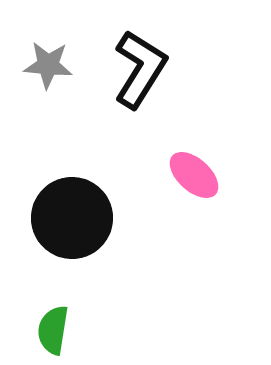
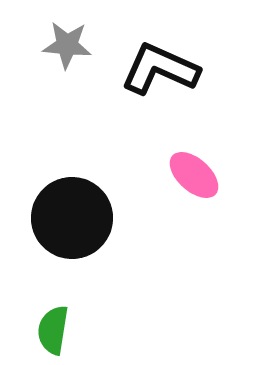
gray star: moved 19 px right, 20 px up
black L-shape: moved 20 px right; rotated 98 degrees counterclockwise
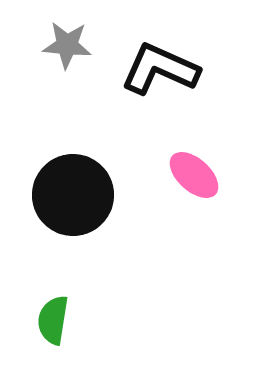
black circle: moved 1 px right, 23 px up
green semicircle: moved 10 px up
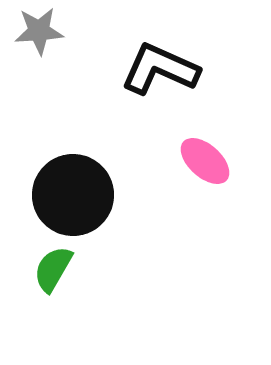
gray star: moved 28 px left, 14 px up; rotated 9 degrees counterclockwise
pink ellipse: moved 11 px right, 14 px up
green semicircle: moved 51 px up; rotated 21 degrees clockwise
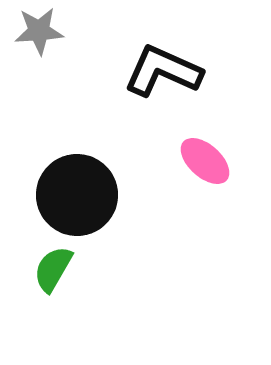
black L-shape: moved 3 px right, 2 px down
black circle: moved 4 px right
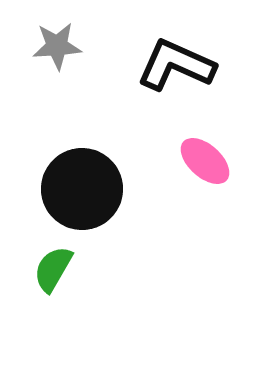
gray star: moved 18 px right, 15 px down
black L-shape: moved 13 px right, 6 px up
black circle: moved 5 px right, 6 px up
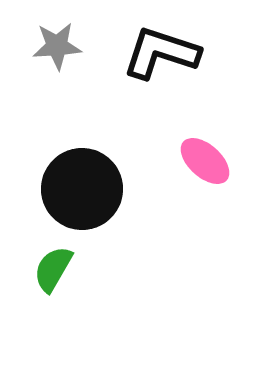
black L-shape: moved 15 px left, 12 px up; rotated 6 degrees counterclockwise
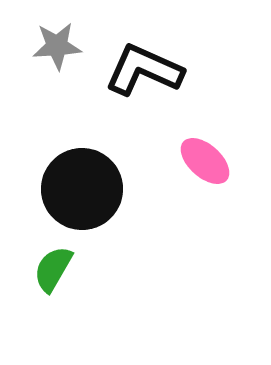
black L-shape: moved 17 px left, 17 px down; rotated 6 degrees clockwise
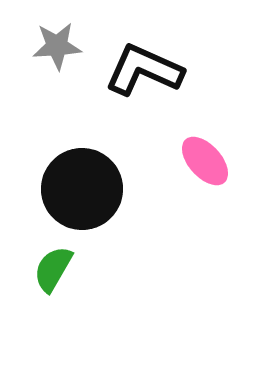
pink ellipse: rotated 6 degrees clockwise
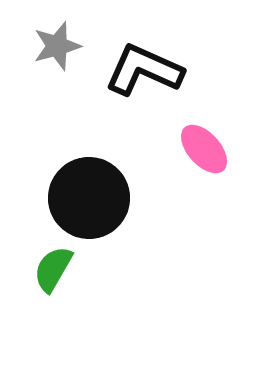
gray star: rotated 12 degrees counterclockwise
pink ellipse: moved 1 px left, 12 px up
black circle: moved 7 px right, 9 px down
